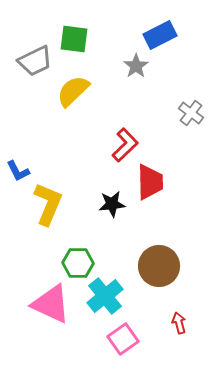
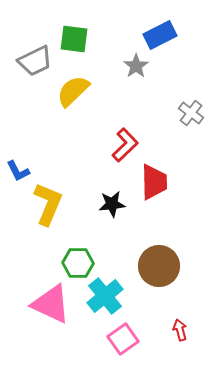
red trapezoid: moved 4 px right
red arrow: moved 1 px right, 7 px down
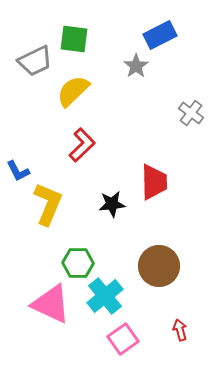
red L-shape: moved 43 px left
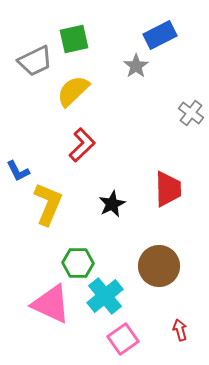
green square: rotated 20 degrees counterclockwise
red trapezoid: moved 14 px right, 7 px down
black star: rotated 20 degrees counterclockwise
